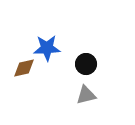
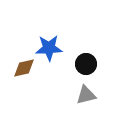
blue star: moved 2 px right
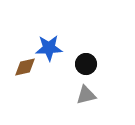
brown diamond: moved 1 px right, 1 px up
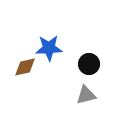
black circle: moved 3 px right
